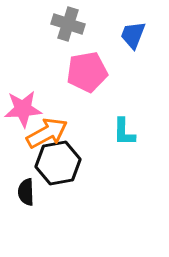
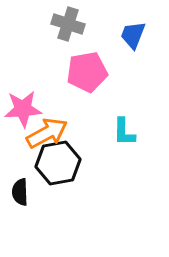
black semicircle: moved 6 px left
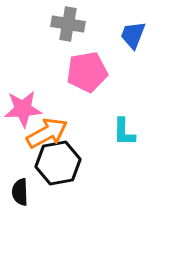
gray cross: rotated 8 degrees counterclockwise
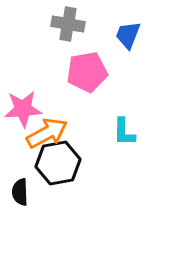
blue trapezoid: moved 5 px left
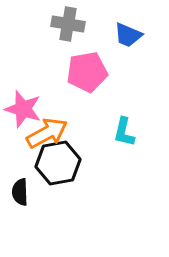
blue trapezoid: rotated 88 degrees counterclockwise
pink star: rotated 21 degrees clockwise
cyan L-shape: rotated 12 degrees clockwise
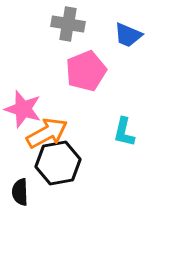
pink pentagon: moved 1 px left, 1 px up; rotated 12 degrees counterclockwise
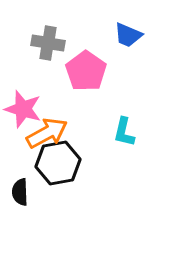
gray cross: moved 20 px left, 19 px down
pink pentagon: rotated 15 degrees counterclockwise
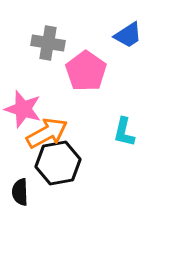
blue trapezoid: rotated 56 degrees counterclockwise
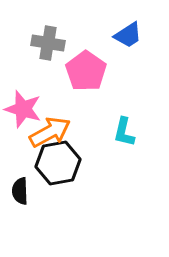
orange arrow: moved 3 px right, 1 px up
black semicircle: moved 1 px up
